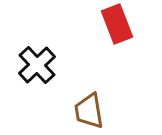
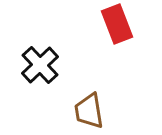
black cross: moved 3 px right
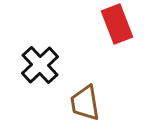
brown trapezoid: moved 4 px left, 8 px up
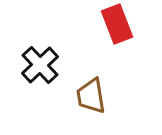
brown trapezoid: moved 6 px right, 7 px up
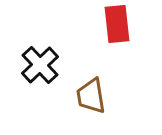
red rectangle: rotated 15 degrees clockwise
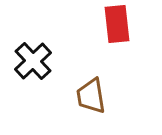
black cross: moved 7 px left, 4 px up
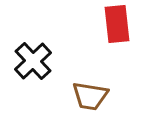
brown trapezoid: moved 1 px left; rotated 72 degrees counterclockwise
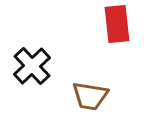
black cross: moved 1 px left, 5 px down
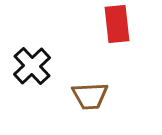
brown trapezoid: rotated 12 degrees counterclockwise
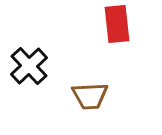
black cross: moved 3 px left
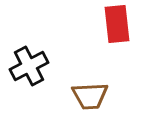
black cross: rotated 15 degrees clockwise
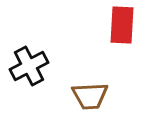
red rectangle: moved 5 px right, 1 px down; rotated 9 degrees clockwise
